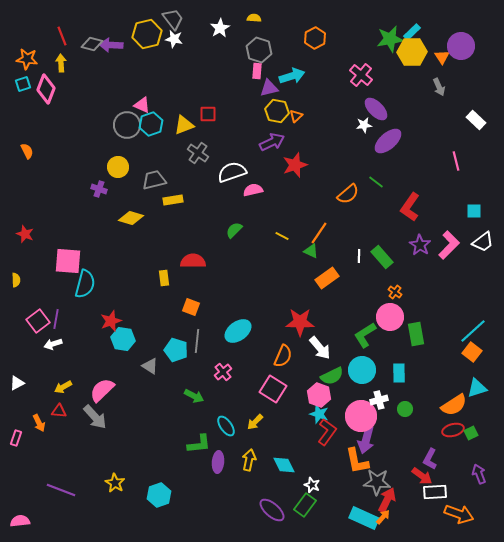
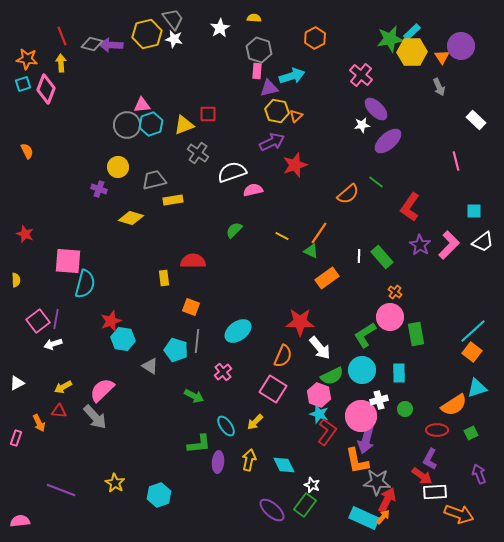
pink triangle at (142, 105): rotated 30 degrees counterclockwise
white star at (364, 125): moved 2 px left
red ellipse at (453, 430): moved 16 px left; rotated 15 degrees clockwise
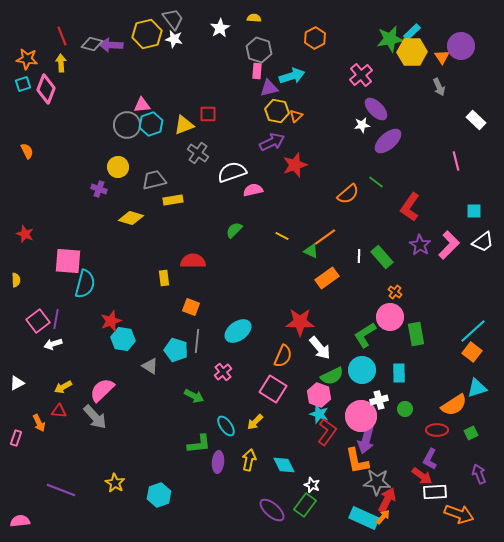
pink cross at (361, 75): rotated 10 degrees clockwise
orange line at (319, 233): moved 6 px right, 4 px down; rotated 20 degrees clockwise
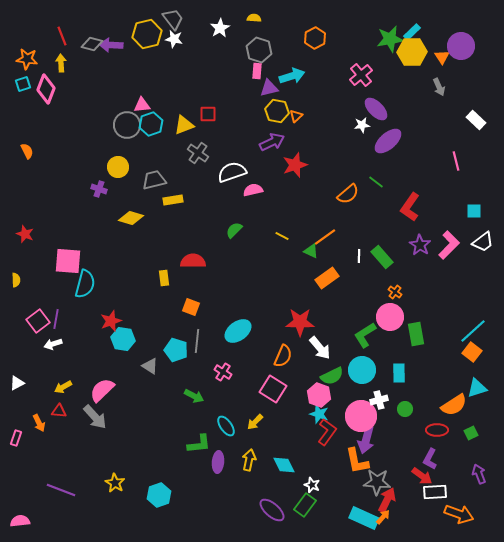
pink cross at (223, 372): rotated 18 degrees counterclockwise
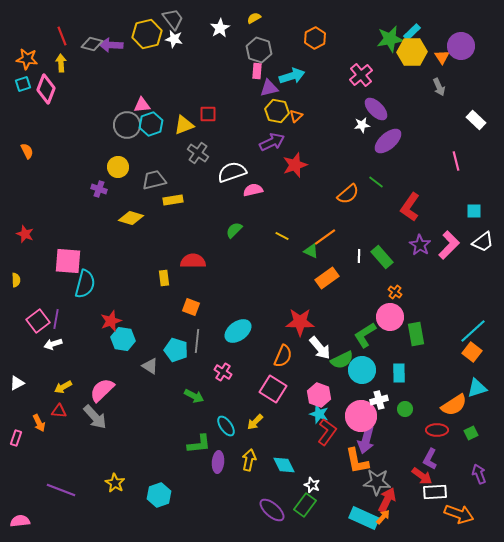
yellow semicircle at (254, 18): rotated 32 degrees counterclockwise
green semicircle at (332, 376): moved 10 px right, 16 px up
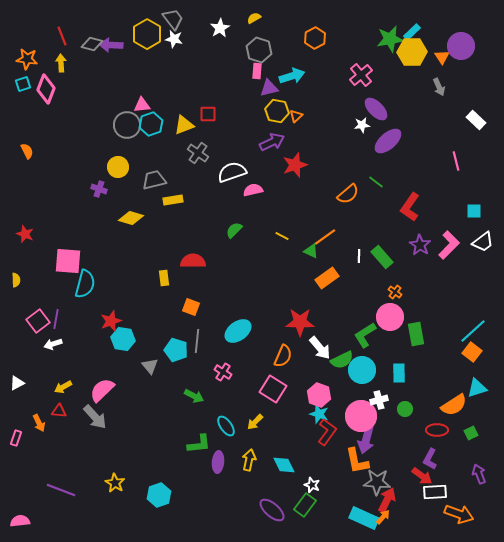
yellow hexagon at (147, 34): rotated 16 degrees counterclockwise
gray triangle at (150, 366): rotated 18 degrees clockwise
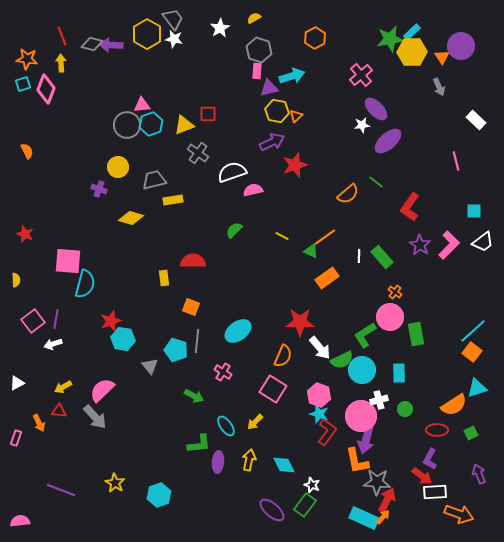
pink square at (38, 321): moved 5 px left
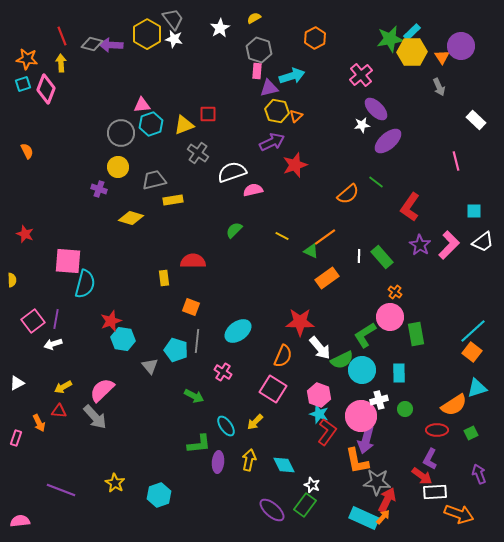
gray circle at (127, 125): moved 6 px left, 8 px down
yellow semicircle at (16, 280): moved 4 px left
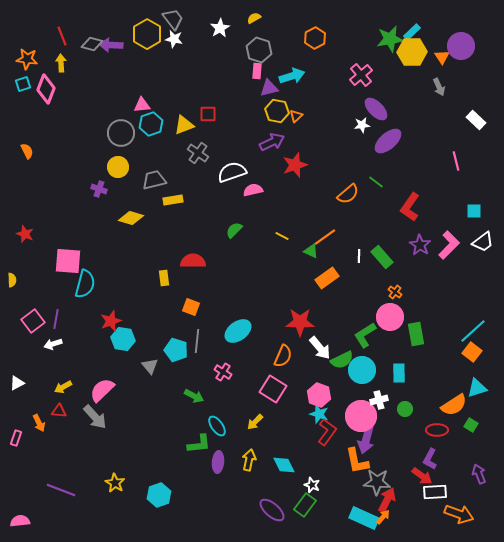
cyan ellipse at (226, 426): moved 9 px left
green square at (471, 433): moved 8 px up; rotated 32 degrees counterclockwise
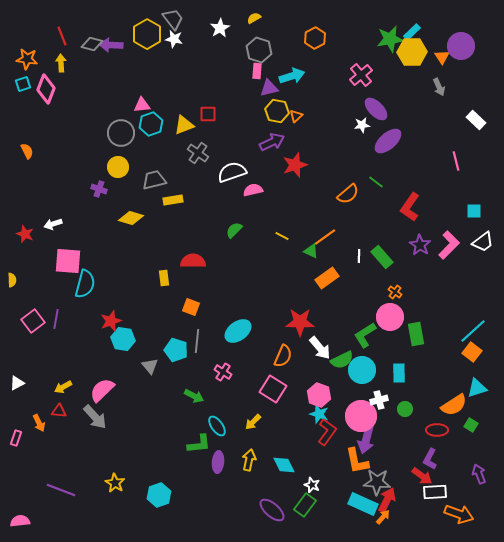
white arrow at (53, 344): moved 120 px up
yellow arrow at (255, 422): moved 2 px left
cyan rectangle at (364, 518): moved 1 px left, 14 px up
